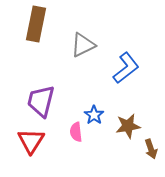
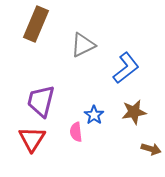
brown rectangle: rotated 12 degrees clockwise
brown star: moved 6 px right, 14 px up
red triangle: moved 1 px right, 2 px up
brown arrow: rotated 54 degrees counterclockwise
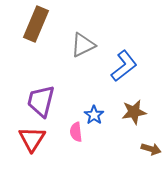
blue L-shape: moved 2 px left, 2 px up
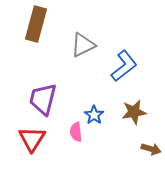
brown rectangle: rotated 8 degrees counterclockwise
purple trapezoid: moved 2 px right, 2 px up
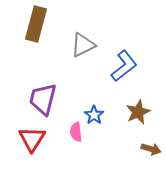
brown star: moved 4 px right; rotated 15 degrees counterclockwise
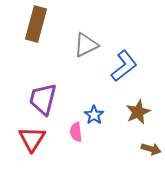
gray triangle: moved 3 px right
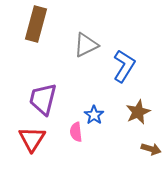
blue L-shape: rotated 20 degrees counterclockwise
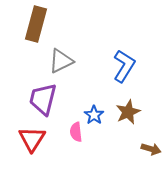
gray triangle: moved 25 px left, 16 px down
brown star: moved 10 px left
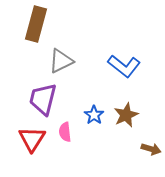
blue L-shape: rotated 96 degrees clockwise
brown star: moved 2 px left, 3 px down
pink semicircle: moved 11 px left
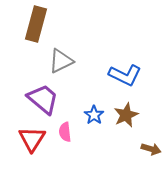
blue L-shape: moved 1 px right, 9 px down; rotated 12 degrees counterclockwise
purple trapezoid: rotated 116 degrees clockwise
